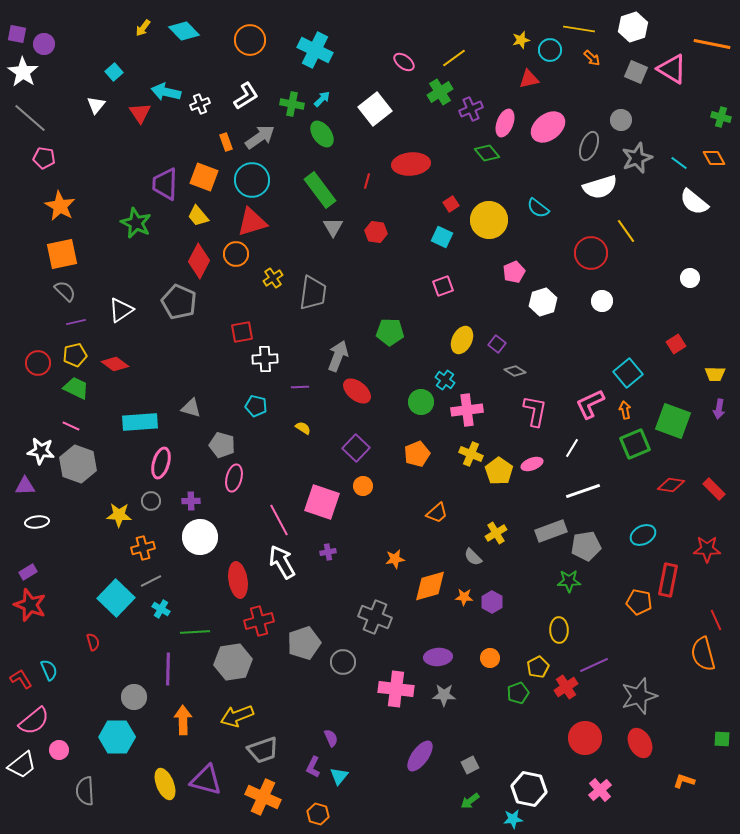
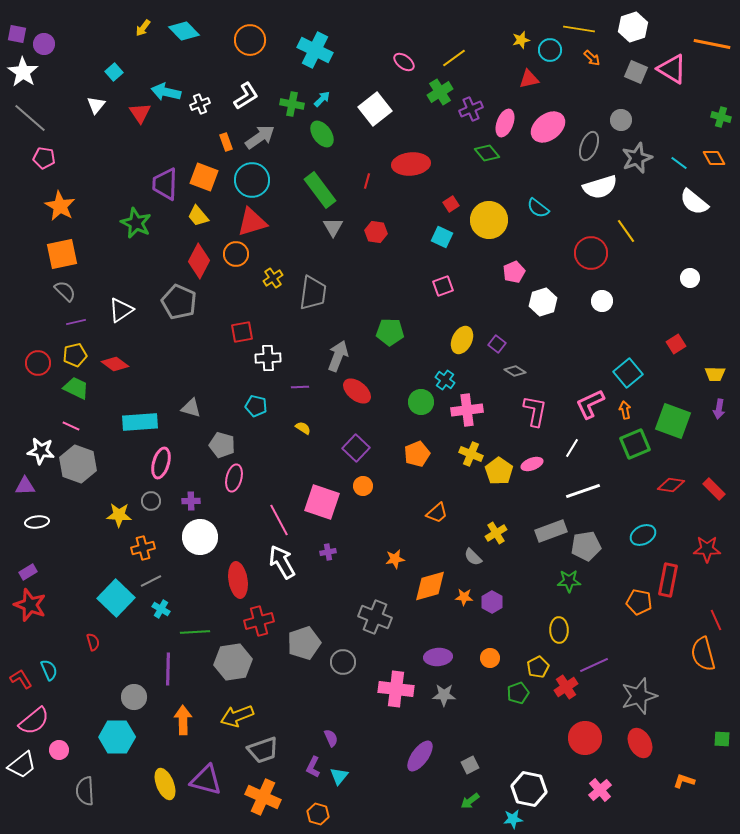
white cross at (265, 359): moved 3 px right, 1 px up
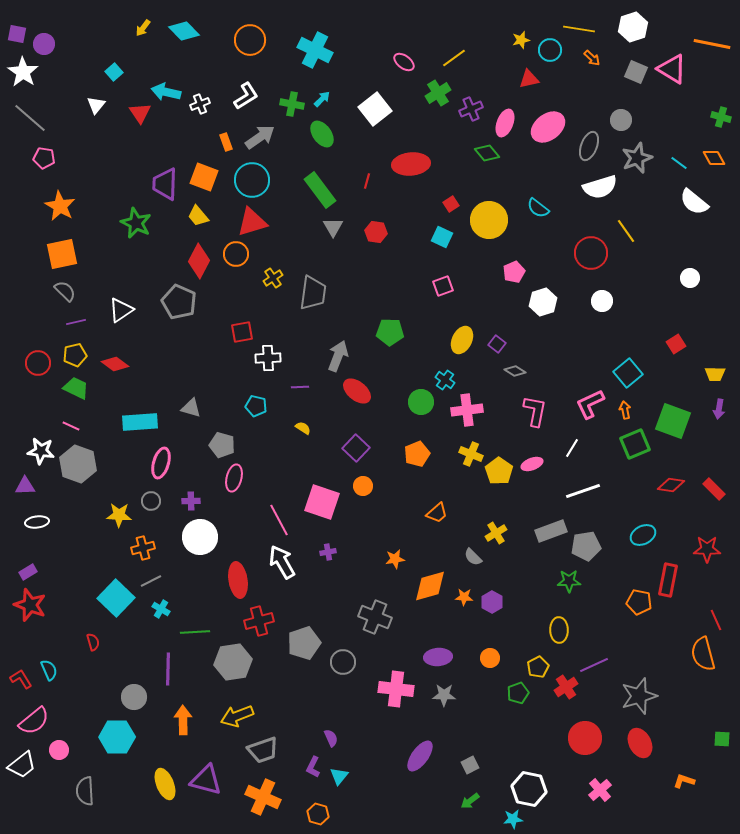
green cross at (440, 92): moved 2 px left, 1 px down
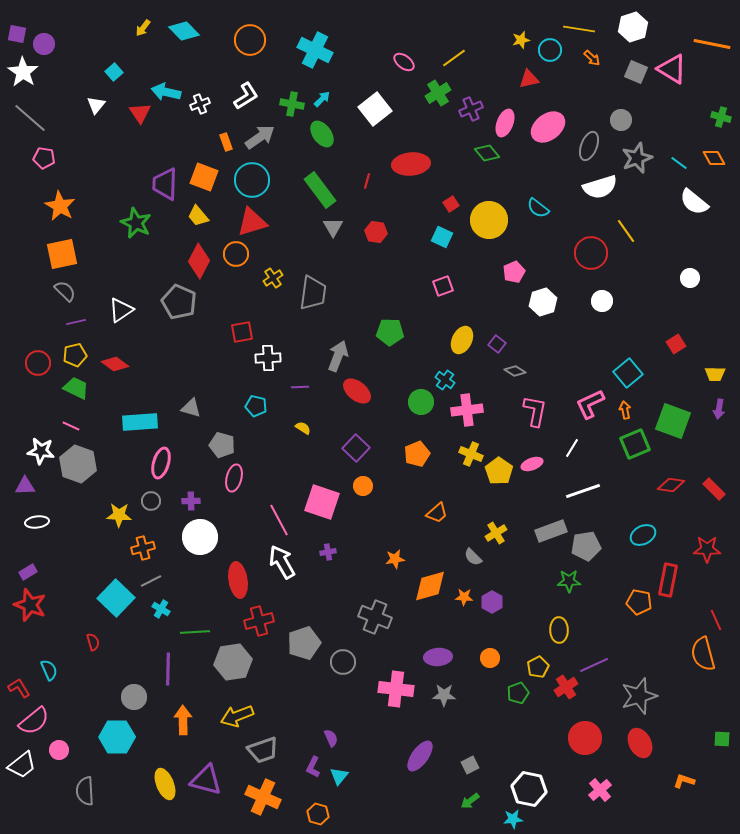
red L-shape at (21, 679): moved 2 px left, 9 px down
